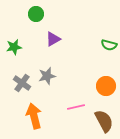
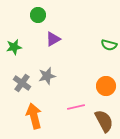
green circle: moved 2 px right, 1 px down
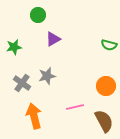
pink line: moved 1 px left
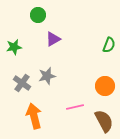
green semicircle: rotated 84 degrees counterclockwise
orange circle: moved 1 px left
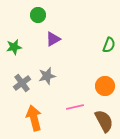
gray cross: rotated 18 degrees clockwise
orange arrow: moved 2 px down
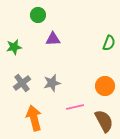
purple triangle: rotated 28 degrees clockwise
green semicircle: moved 2 px up
gray star: moved 5 px right, 7 px down
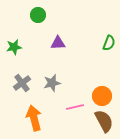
purple triangle: moved 5 px right, 4 px down
orange circle: moved 3 px left, 10 px down
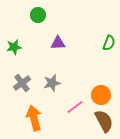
orange circle: moved 1 px left, 1 px up
pink line: rotated 24 degrees counterclockwise
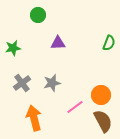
green star: moved 1 px left, 1 px down
brown semicircle: moved 1 px left
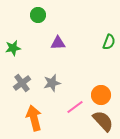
green semicircle: moved 1 px up
brown semicircle: rotated 15 degrees counterclockwise
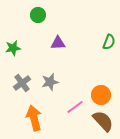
gray star: moved 2 px left, 1 px up
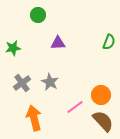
gray star: rotated 30 degrees counterclockwise
